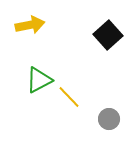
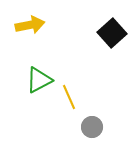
black square: moved 4 px right, 2 px up
yellow line: rotated 20 degrees clockwise
gray circle: moved 17 px left, 8 px down
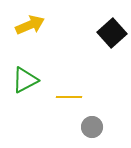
yellow arrow: rotated 12 degrees counterclockwise
green triangle: moved 14 px left
yellow line: rotated 65 degrees counterclockwise
